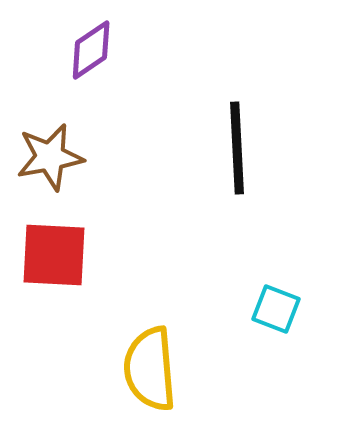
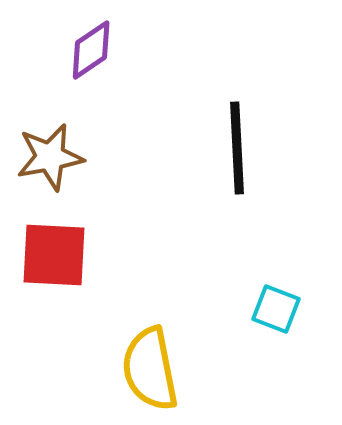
yellow semicircle: rotated 6 degrees counterclockwise
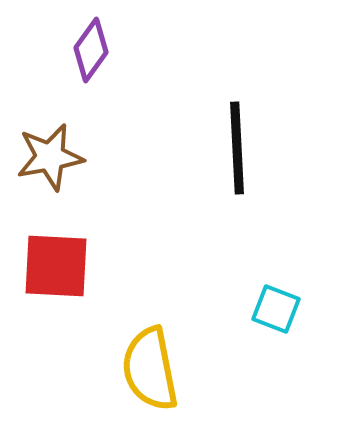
purple diamond: rotated 20 degrees counterclockwise
red square: moved 2 px right, 11 px down
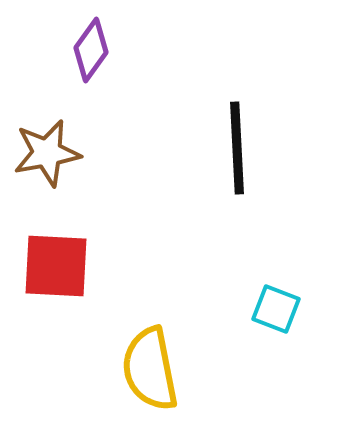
brown star: moved 3 px left, 4 px up
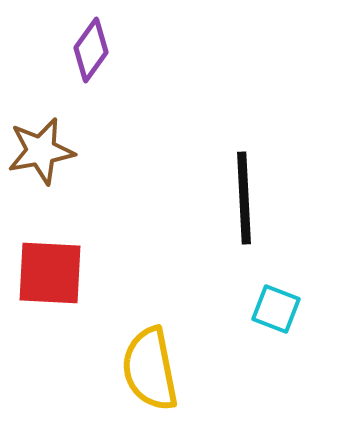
black line: moved 7 px right, 50 px down
brown star: moved 6 px left, 2 px up
red square: moved 6 px left, 7 px down
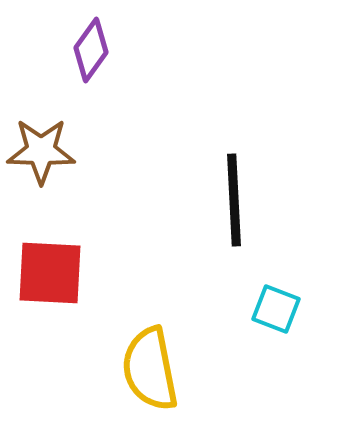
brown star: rotated 12 degrees clockwise
black line: moved 10 px left, 2 px down
